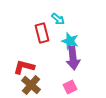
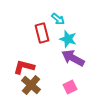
cyan star: moved 2 px left, 2 px up
purple arrow: rotated 125 degrees clockwise
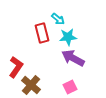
cyan star: moved 2 px up; rotated 24 degrees counterclockwise
red L-shape: moved 8 px left; rotated 110 degrees clockwise
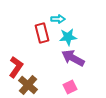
cyan arrow: rotated 40 degrees counterclockwise
brown cross: moved 3 px left
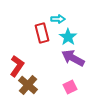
cyan star: rotated 30 degrees counterclockwise
red L-shape: moved 1 px right, 1 px up
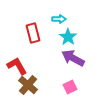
cyan arrow: moved 1 px right
red rectangle: moved 9 px left
red L-shape: rotated 65 degrees counterclockwise
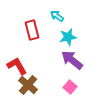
cyan arrow: moved 2 px left, 3 px up; rotated 144 degrees counterclockwise
red rectangle: moved 1 px left, 3 px up
cyan star: rotated 24 degrees clockwise
purple arrow: moved 1 px left, 2 px down; rotated 10 degrees clockwise
pink square: rotated 24 degrees counterclockwise
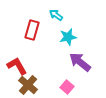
cyan arrow: moved 1 px left, 1 px up
red rectangle: rotated 30 degrees clockwise
purple arrow: moved 8 px right, 2 px down
pink square: moved 3 px left
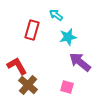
pink square: rotated 24 degrees counterclockwise
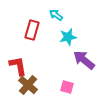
purple arrow: moved 4 px right, 2 px up
red L-shape: moved 1 px right; rotated 20 degrees clockwise
